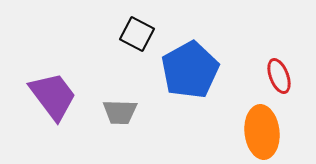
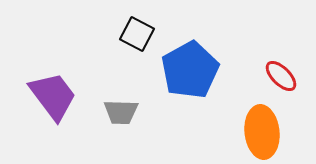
red ellipse: moved 2 px right; rotated 24 degrees counterclockwise
gray trapezoid: moved 1 px right
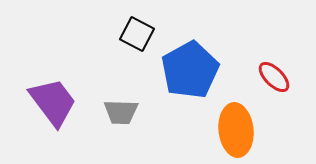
red ellipse: moved 7 px left, 1 px down
purple trapezoid: moved 6 px down
orange ellipse: moved 26 px left, 2 px up
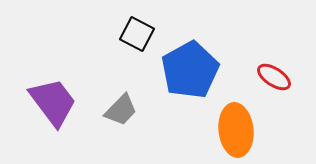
red ellipse: rotated 12 degrees counterclockwise
gray trapezoid: moved 2 px up; rotated 48 degrees counterclockwise
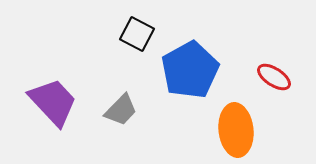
purple trapezoid: rotated 6 degrees counterclockwise
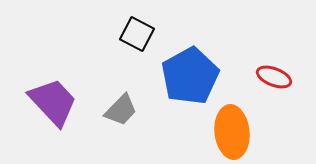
blue pentagon: moved 6 px down
red ellipse: rotated 12 degrees counterclockwise
orange ellipse: moved 4 px left, 2 px down
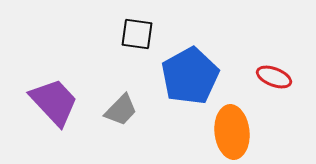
black square: rotated 20 degrees counterclockwise
purple trapezoid: moved 1 px right
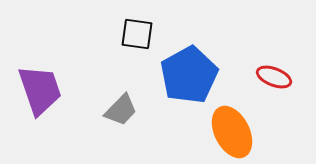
blue pentagon: moved 1 px left, 1 px up
purple trapezoid: moved 14 px left, 12 px up; rotated 24 degrees clockwise
orange ellipse: rotated 21 degrees counterclockwise
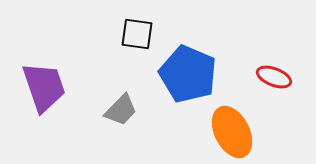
blue pentagon: moved 1 px left, 1 px up; rotated 20 degrees counterclockwise
purple trapezoid: moved 4 px right, 3 px up
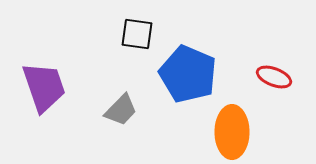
orange ellipse: rotated 27 degrees clockwise
